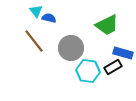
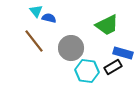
cyan hexagon: moved 1 px left
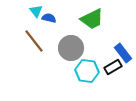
green trapezoid: moved 15 px left, 6 px up
blue rectangle: rotated 36 degrees clockwise
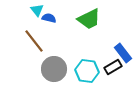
cyan triangle: moved 1 px right, 1 px up
green trapezoid: moved 3 px left
gray circle: moved 17 px left, 21 px down
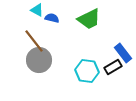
cyan triangle: rotated 24 degrees counterclockwise
blue semicircle: moved 3 px right
gray circle: moved 15 px left, 9 px up
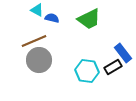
brown line: rotated 75 degrees counterclockwise
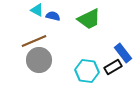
blue semicircle: moved 1 px right, 2 px up
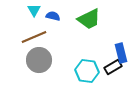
cyan triangle: moved 3 px left; rotated 32 degrees clockwise
brown line: moved 4 px up
blue rectangle: moved 2 px left; rotated 24 degrees clockwise
